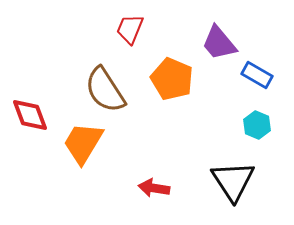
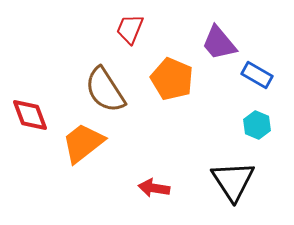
orange trapezoid: rotated 21 degrees clockwise
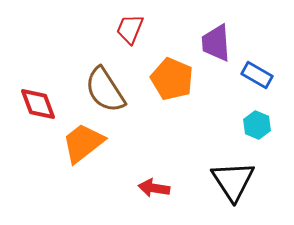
purple trapezoid: moved 3 px left; rotated 36 degrees clockwise
red diamond: moved 8 px right, 11 px up
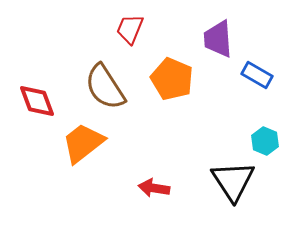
purple trapezoid: moved 2 px right, 4 px up
brown semicircle: moved 3 px up
red diamond: moved 1 px left, 3 px up
cyan hexagon: moved 8 px right, 16 px down
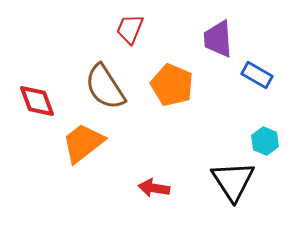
orange pentagon: moved 6 px down
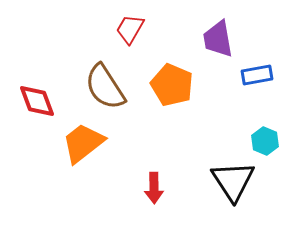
red trapezoid: rotated 8 degrees clockwise
purple trapezoid: rotated 6 degrees counterclockwise
blue rectangle: rotated 40 degrees counterclockwise
red arrow: rotated 100 degrees counterclockwise
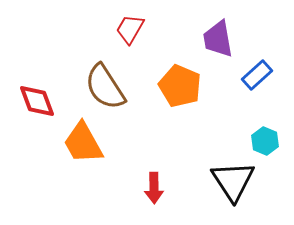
blue rectangle: rotated 32 degrees counterclockwise
orange pentagon: moved 8 px right, 1 px down
orange trapezoid: rotated 81 degrees counterclockwise
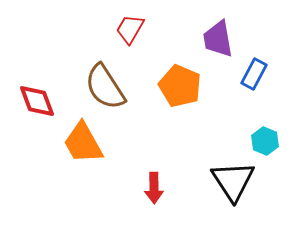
blue rectangle: moved 3 px left, 1 px up; rotated 20 degrees counterclockwise
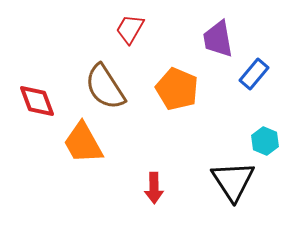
blue rectangle: rotated 12 degrees clockwise
orange pentagon: moved 3 px left, 3 px down
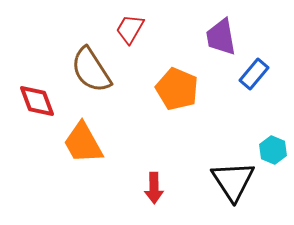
purple trapezoid: moved 3 px right, 2 px up
brown semicircle: moved 14 px left, 17 px up
cyan hexagon: moved 8 px right, 9 px down
